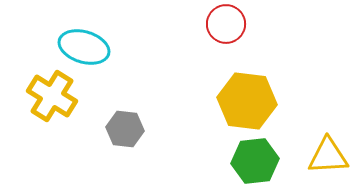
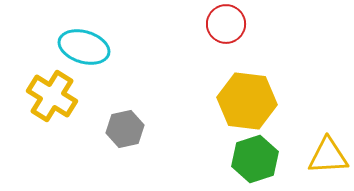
gray hexagon: rotated 18 degrees counterclockwise
green hexagon: moved 2 px up; rotated 12 degrees counterclockwise
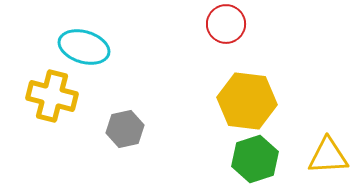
yellow cross: rotated 18 degrees counterclockwise
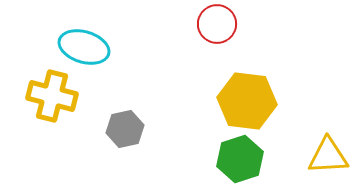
red circle: moved 9 px left
green hexagon: moved 15 px left
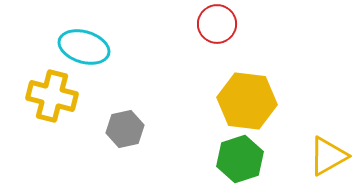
yellow triangle: rotated 27 degrees counterclockwise
